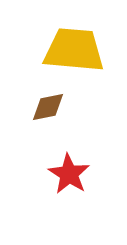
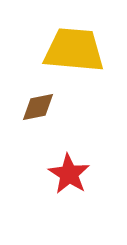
brown diamond: moved 10 px left
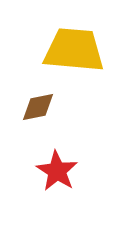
red star: moved 12 px left, 3 px up
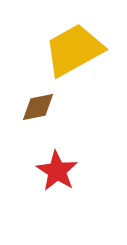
yellow trapezoid: rotated 34 degrees counterclockwise
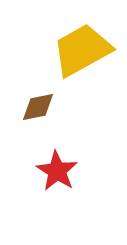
yellow trapezoid: moved 8 px right
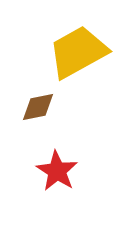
yellow trapezoid: moved 4 px left, 2 px down
